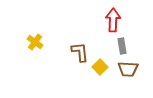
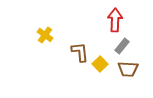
red arrow: moved 2 px right
yellow cross: moved 10 px right, 7 px up
gray rectangle: rotated 49 degrees clockwise
yellow square: moved 3 px up
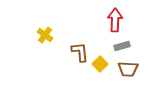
gray rectangle: rotated 35 degrees clockwise
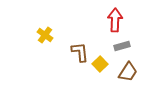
brown trapezoid: moved 3 px down; rotated 60 degrees counterclockwise
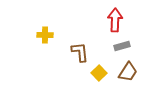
yellow cross: rotated 35 degrees counterclockwise
yellow square: moved 1 px left, 9 px down
